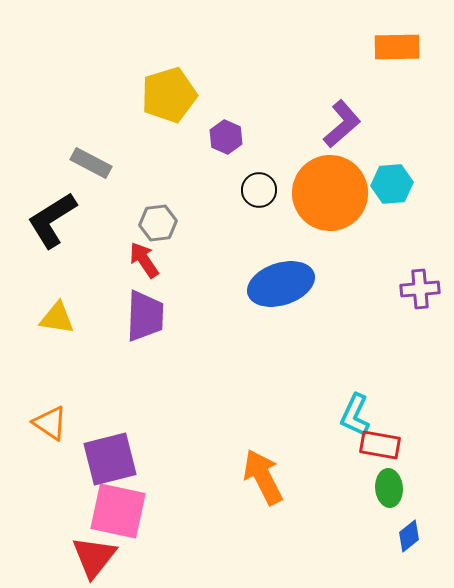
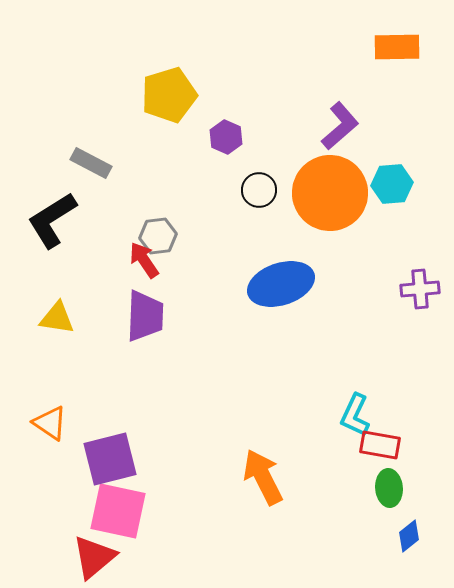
purple L-shape: moved 2 px left, 2 px down
gray hexagon: moved 13 px down
red triangle: rotated 12 degrees clockwise
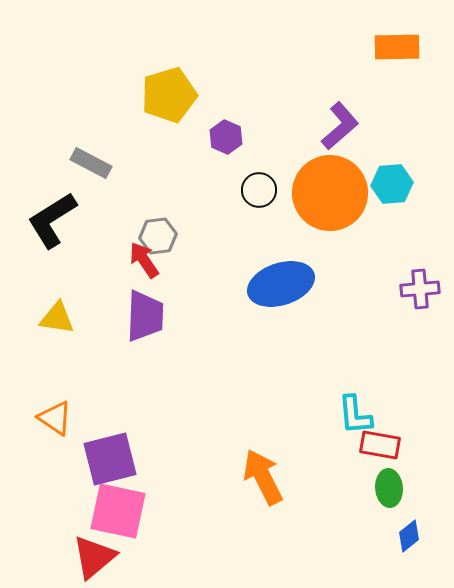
cyan L-shape: rotated 30 degrees counterclockwise
orange triangle: moved 5 px right, 5 px up
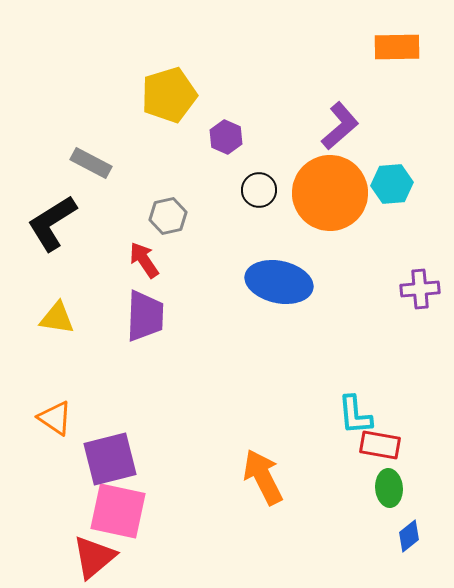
black L-shape: moved 3 px down
gray hexagon: moved 10 px right, 20 px up; rotated 6 degrees counterclockwise
blue ellipse: moved 2 px left, 2 px up; rotated 30 degrees clockwise
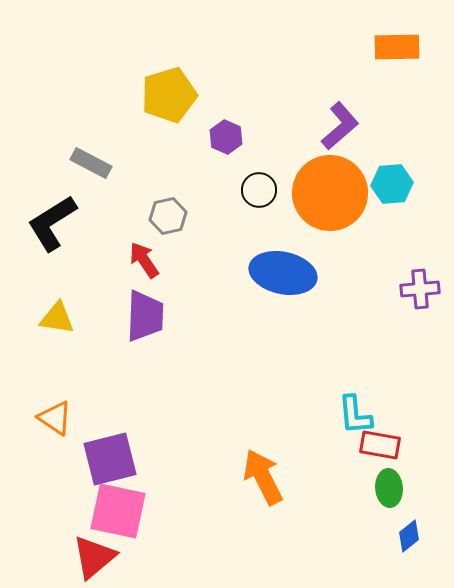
blue ellipse: moved 4 px right, 9 px up
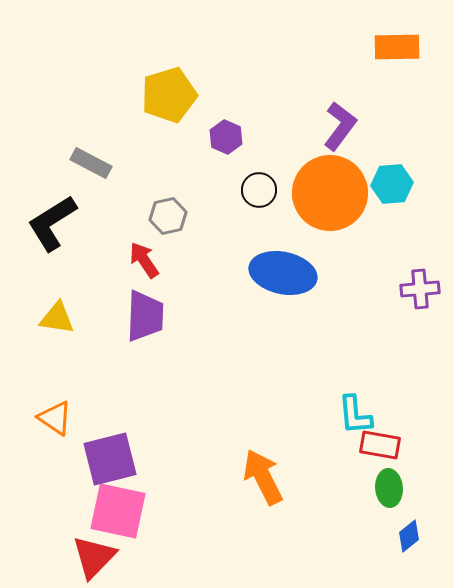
purple L-shape: rotated 12 degrees counterclockwise
red triangle: rotated 6 degrees counterclockwise
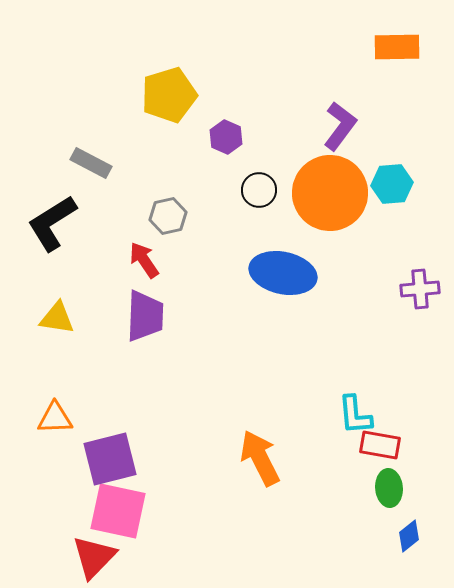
orange triangle: rotated 36 degrees counterclockwise
orange arrow: moved 3 px left, 19 px up
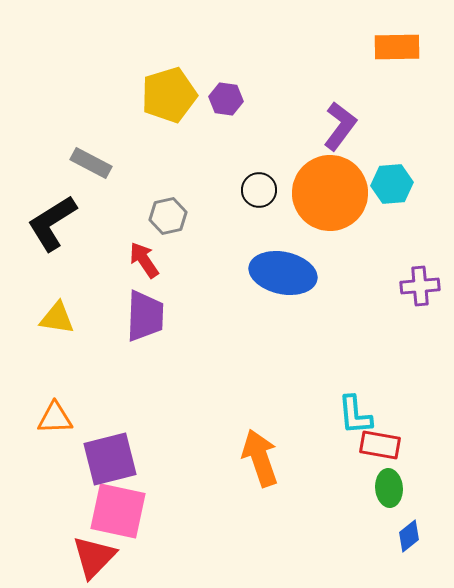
purple hexagon: moved 38 px up; rotated 16 degrees counterclockwise
purple cross: moved 3 px up
orange arrow: rotated 8 degrees clockwise
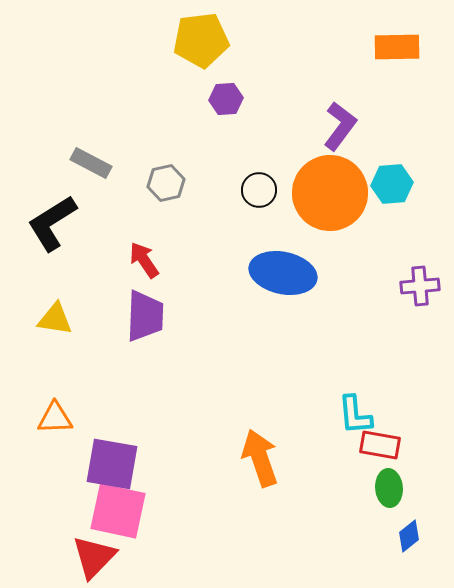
yellow pentagon: moved 32 px right, 55 px up; rotated 10 degrees clockwise
purple hexagon: rotated 12 degrees counterclockwise
gray hexagon: moved 2 px left, 33 px up
yellow triangle: moved 2 px left, 1 px down
purple square: moved 2 px right, 5 px down; rotated 24 degrees clockwise
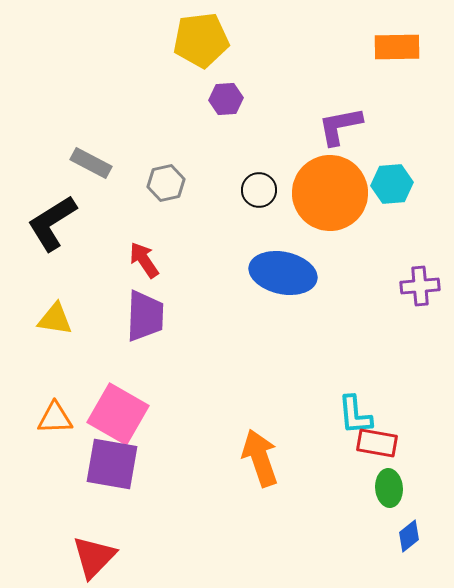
purple L-shape: rotated 138 degrees counterclockwise
red rectangle: moved 3 px left, 2 px up
pink square: moved 97 px up; rotated 18 degrees clockwise
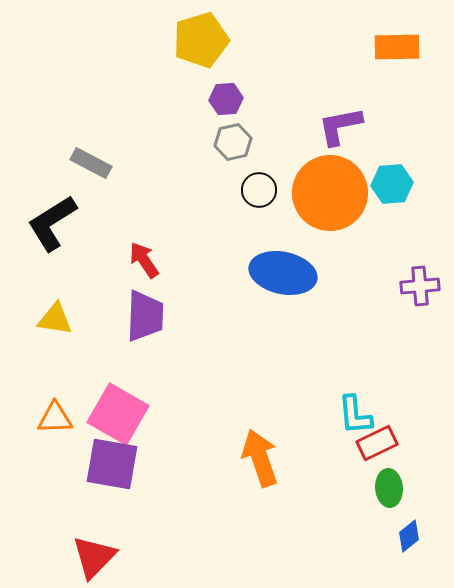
yellow pentagon: rotated 10 degrees counterclockwise
gray hexagon: moved 67 px right, 41 px up
red rectangle: rotated 36 degrees counterclockwise
